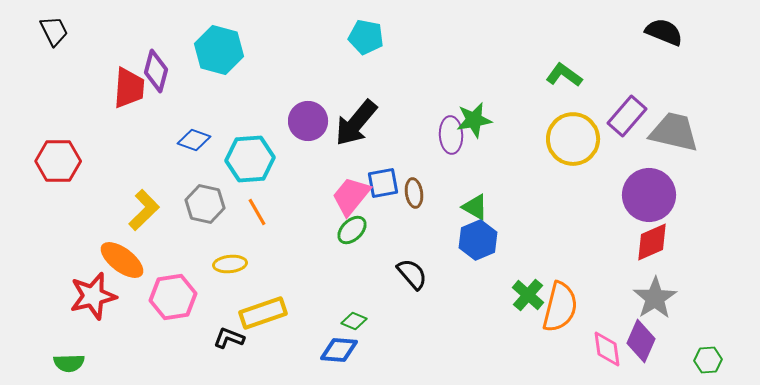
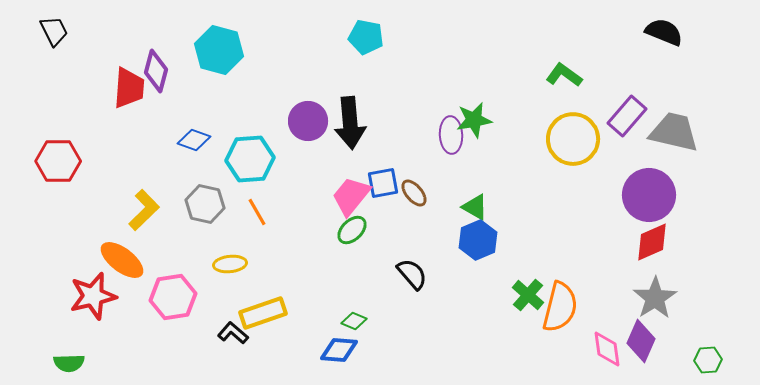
black arrow at (356, 123): moved 6 px left; rotated 45 degrees counterclockwise
brown ellipse at (414, 193): rotated 32 degrees counterclockwise
black L-shape at (229, 338): moved 4 px right, 5 px up; rotated 20 degrees clockwise
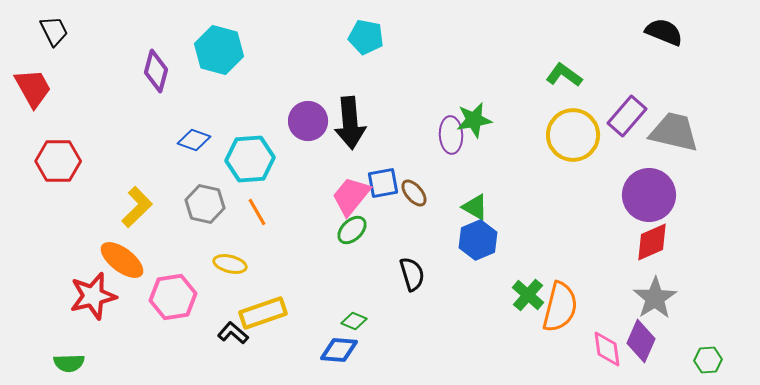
red trapezoid at (129, 88): moved 96 px left; rotated 33 degrees counterclockwise
yellow circle at (573, 139): moved 4 px up
yellow L-shape at (144, 210): moved 7 px left, 3 px up
yellow ellipse at (230, 264): rotated 20 degrees clockwise
black semicircle at (412, 274): rotated 24 degrees clockwise
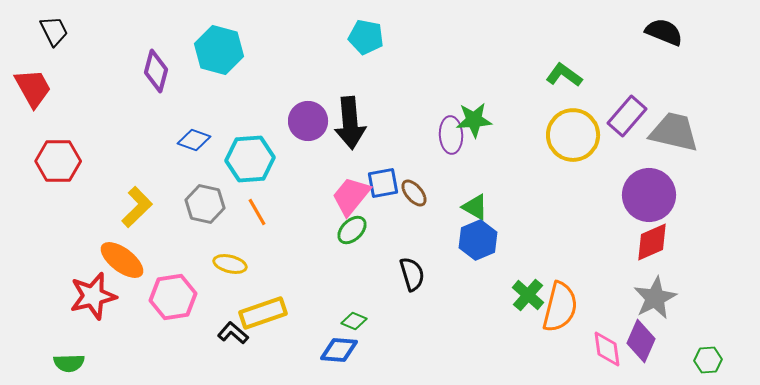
green star at (474, 120): rotated 6 degrees clockwise
gray star at (655, 298): rotated 6 degrees clockwise
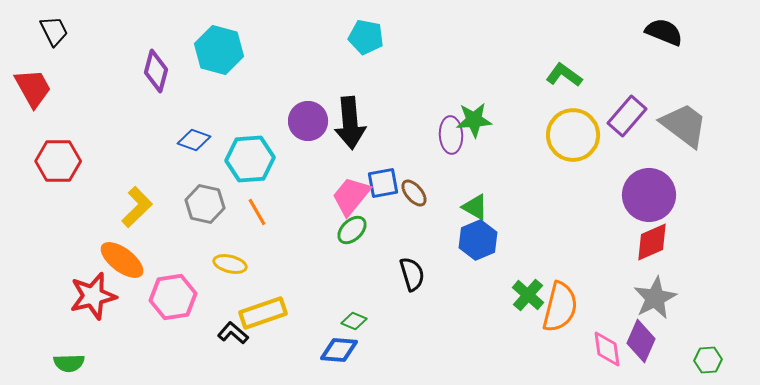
gray trapezoid at (674, 132): moved 10 px right, 7 px up; rotated 24 degrees clockwise
